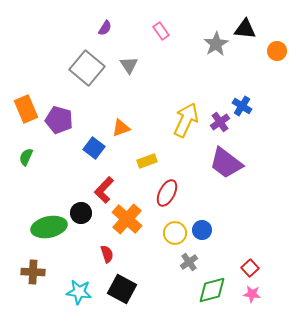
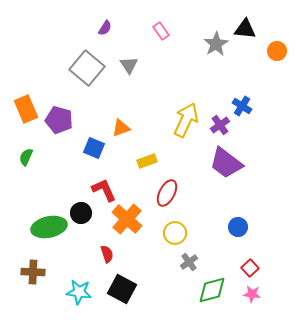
purple cross: moved 3 px down
blue square: rotated 15 degrees counterclockwise
red L-shape: rotated 112 degrees clockwise
blue circle: moved 36 px right, 3 px up
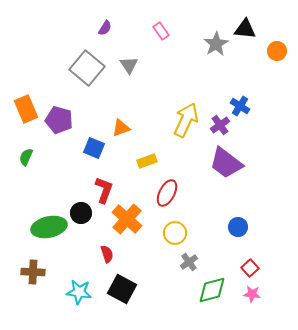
blue cross: moved 2 px left
red L-shape: rotated 44 degrees clockwise
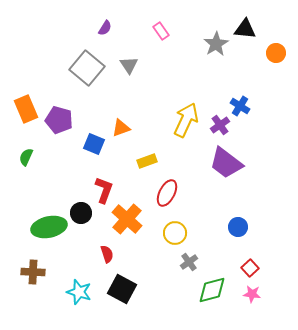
orange circle: moved 1 px left, 2 px down
blue square: moved 4 px up
cyan star: rotated 10 degrees clockwise
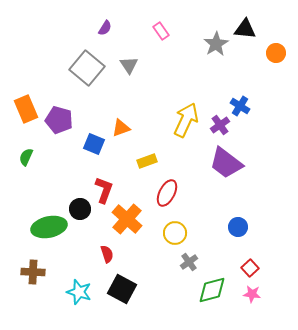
black circle: moved 1 px left, 4 px up
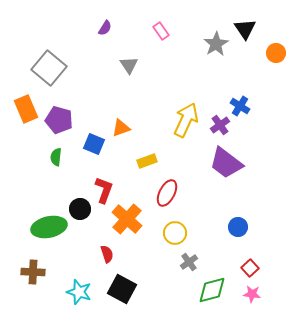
black triangle: rotated 50 degrees clockwise
gray square: moved 38 px left
green semicircle: moved 30 px right; rotated 18 degrees counterclockwise
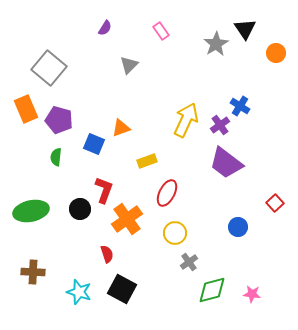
gray triangle: rotated 18 degrees clockwise
orange cross: rotated 12 degrees clockwise
green ellipse: moved 18 px left, 16 px up
red square: moved 25 px right, 65 px up
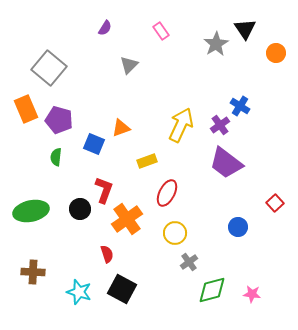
yellow arrow: moved 5 px left, 5 px down
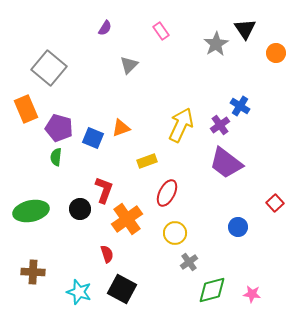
purple pentagon: moved 8 px down
blue square: moved 1 px left, 6 px up
